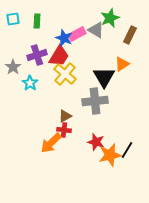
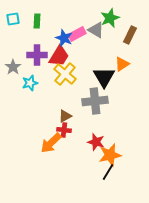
purple cross: rotated 18 degrees clockwise
cyan star: rotated 21 degrees clockwise
black line: moved 19 px left, 22 px down
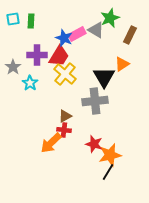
green rectangle: moved 6 px left
cyan star: rotated 21 degrees counterclockwise
red star: moved 2 px left, 2 px down
